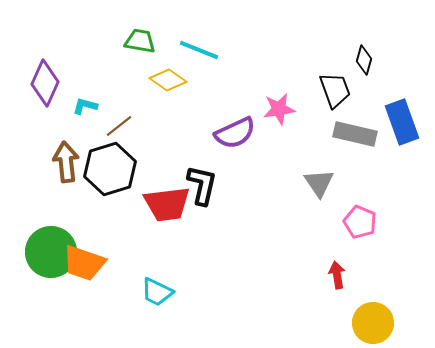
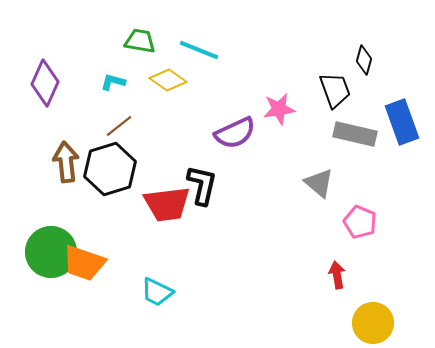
cyan L-shape: moved 28 px right, 24 px up
gray triangle: rotated 16 degrees counterclockwise
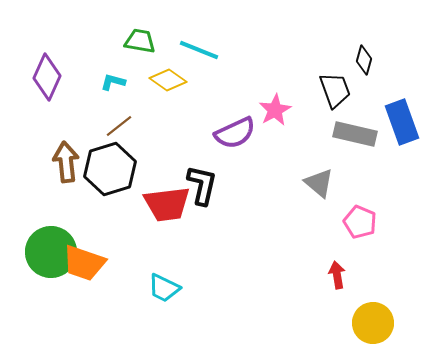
purple diamond: moved 2 px right, 6 px up
pink star: moved 4 px left, 1 px down; rotated 20 degrees counterclockwise
cyan trapezoid: moved 7 px right, 4 px up
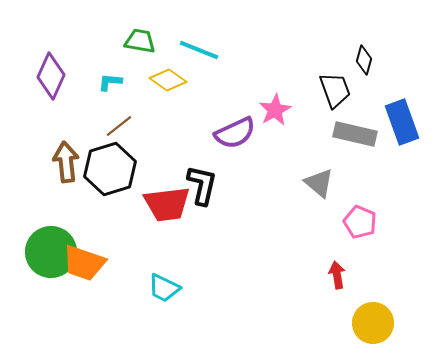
purple diamond: moved 4 px right, 1 px up
cyan L-shape: moved 3 px left; rotated 10 degrees counterclockwise
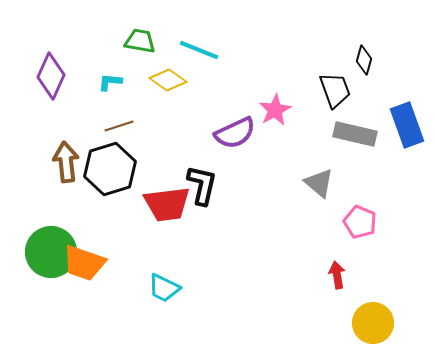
blue rectangle: moved 5 px right, 3 px down
brown line: rotated 20 degrees clockwise
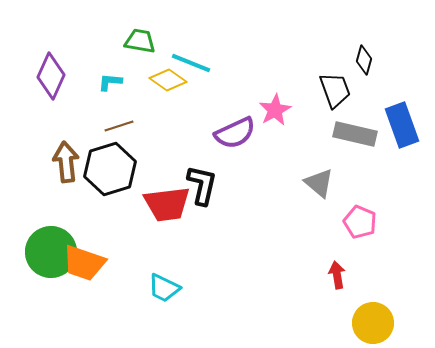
cyan line: moved 8 px left, 13 px down
blue rectangle: moved 5 px left
